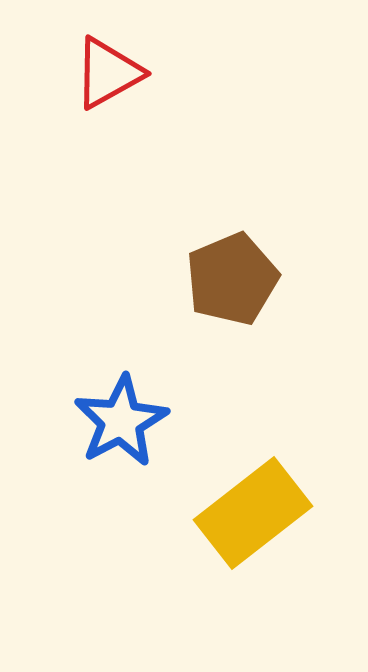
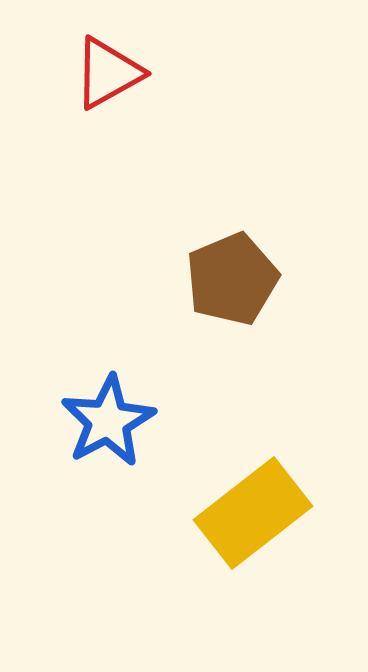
blue star: moved 13 px left
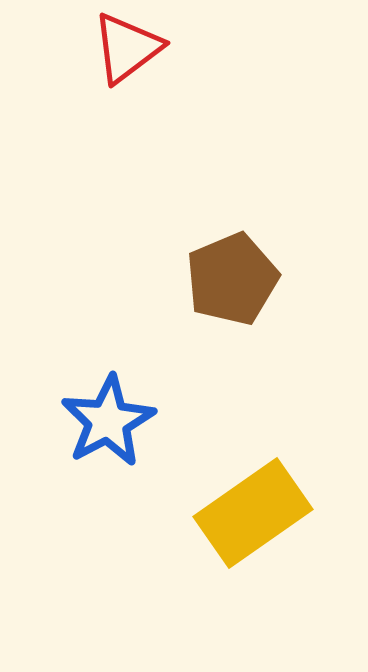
red triangle: moved 19 px right, 25 px up; rotated 8 degrees counterclockwise
yellow rectangle: rotated 3 degrees clockwise
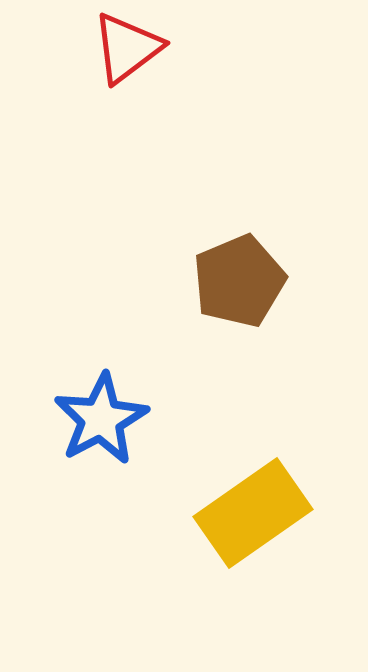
brown pentagon: moved 7 px right, 2 px down
blue star: moved 7 px left, 2 px up
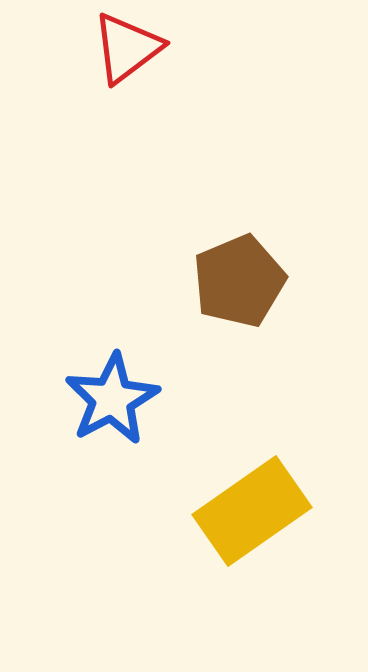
blue star: moved 11 px right, 20 px up
yellow rectangle: moved 1 px left, 2 px up
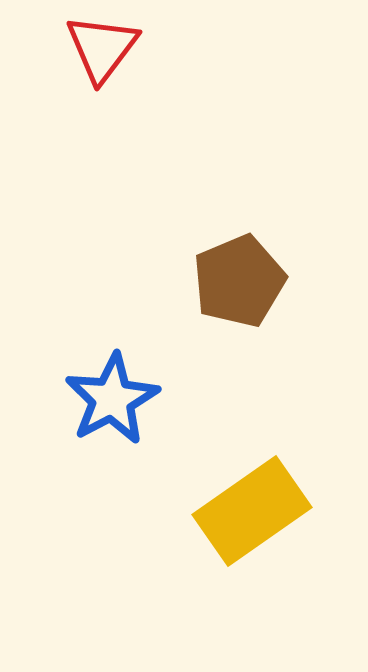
red triangle: moved 25 px left; rotated 16 degrees counterclockwise
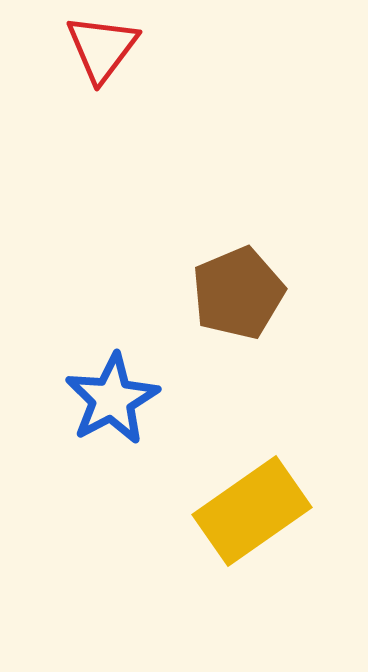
brown pentagon: moved 1 px left, 12 px down
